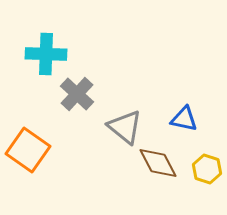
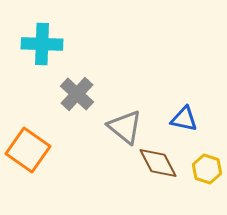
cyan cross: moved 4 px left, 10 px up
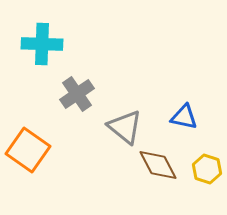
gray cross: rotated 12 degrees clockwise
blue triangle: moved 2 px up
brown diamond: moved 2 px down
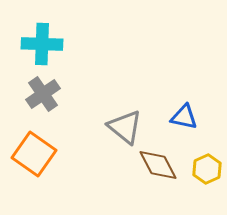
gray cross: moved 34 px left
orange square: moved 6 px right, 4 px down
yellow hexagon: rotated 16 degrees clockwise
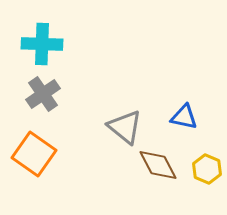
yellow hexagon: rotated 12 degrees counterclockwise
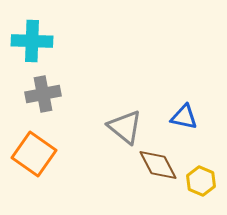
cyan cross: moved 10 px left, 3 px up
gray cross: rotated 24 degrees clockwise
yellow hexagon: moved 6 px left, 12 px down
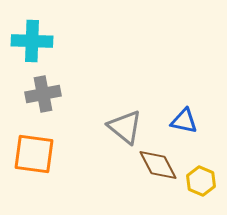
blue triangle: moved 4 px down
orange square: rotated 27 degrees counterclockwise
